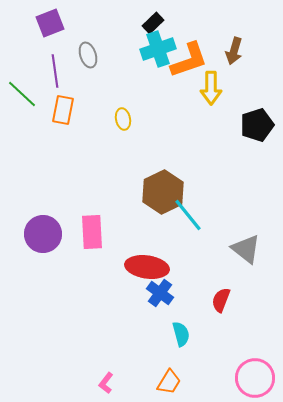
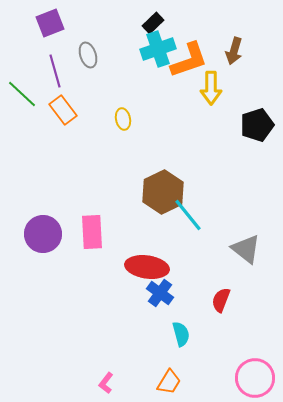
purple line: rotated 8 degrees counterclockwise
orange rectangle: rotated 48 degrees counterclockwise
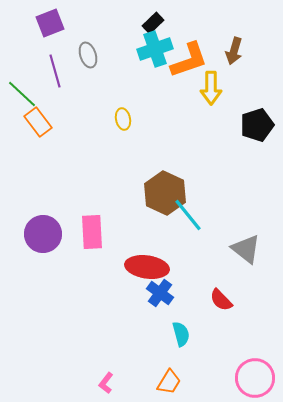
cyan cross: moved 3 px left
orange rectangle: moved 25 px left, 12 px down
brown hexagon: moved 2 px right, 1 px down; rotated 9 degrees counterclockwise
red semicircle: rotated 65 degrees counterclockwise
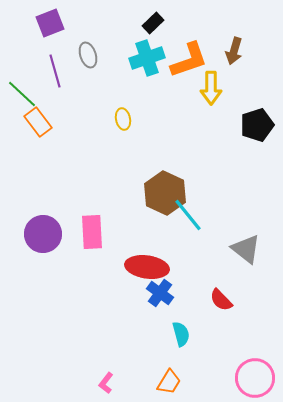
cyan cross: moved 8 px left, 9 px down
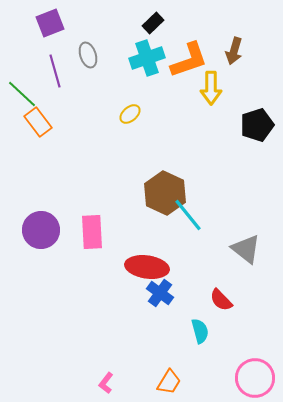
yellow ellipse: moved 7 px right, 5 px up; rotated 60 degrees clockwise
purple circle: moved 2 px left, 4 px up
cyan semicircle: moved 19 px right, 3 px up
